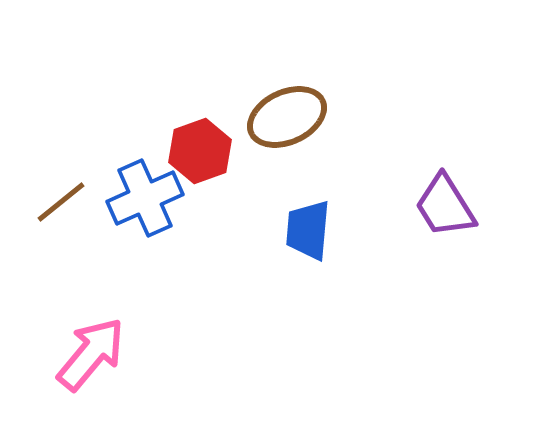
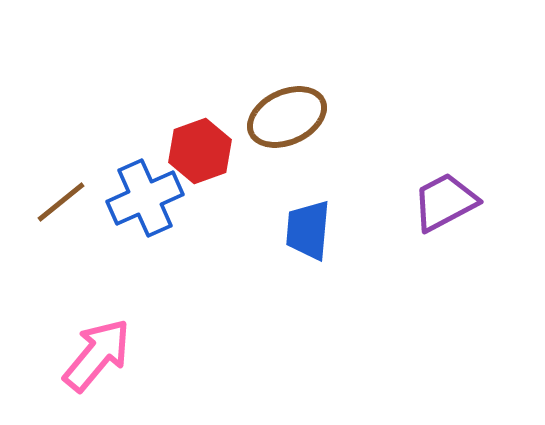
purple trapezoid: moved 4 px up; rotated 94 degrees clockwise
pink arrow: moved 6 px right, 1 px down
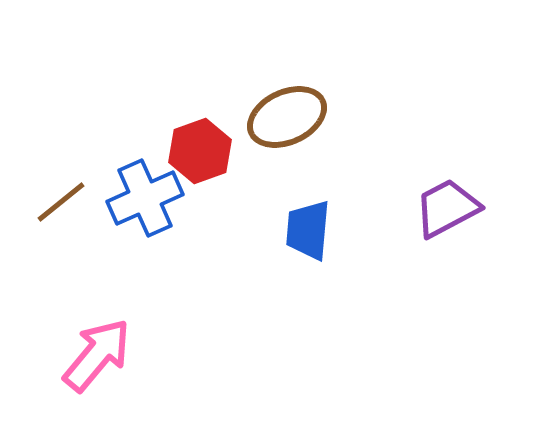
purple trapezoid: moved 2 px right, 6 px down
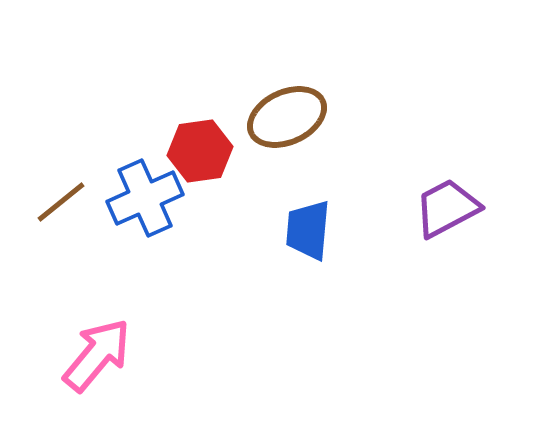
red hexagon: rotated 12 degrees clockwise
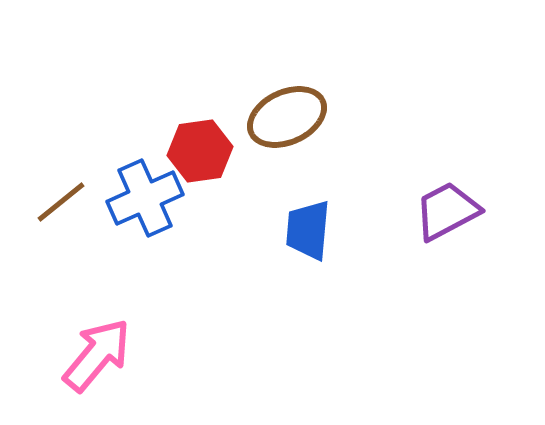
purple trapezoid: moved 3 px down
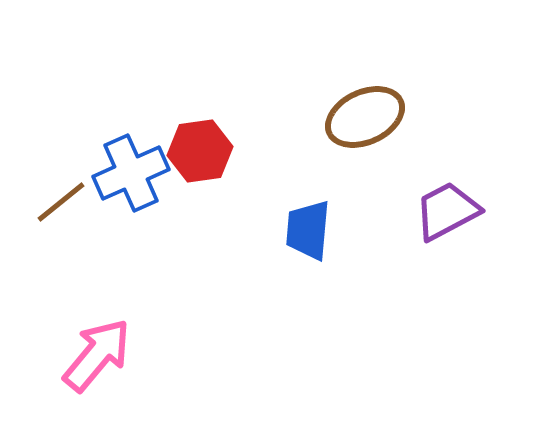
brown ellipse: moved 78 px right
blue cross: moved 14 px left, 25 px up
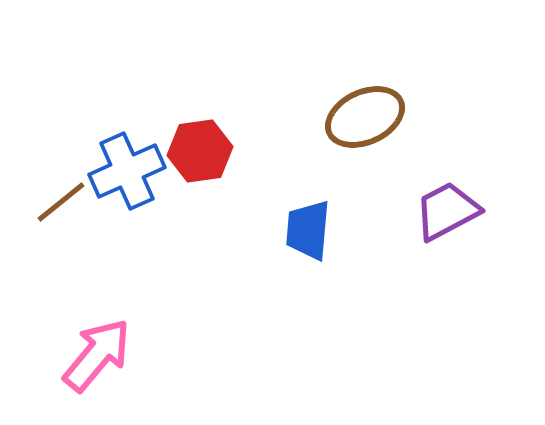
blue cross: moved 4 px left, 2 px up
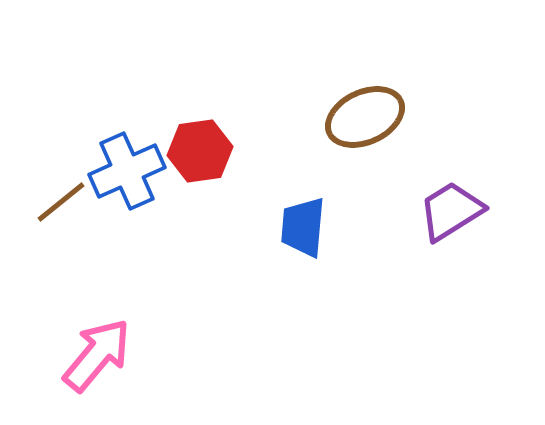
purple trapezoid: moved 4 px right; rotated 4 degrees counterclockwise
blue trapezoid: moved 5 px left, 3 px up
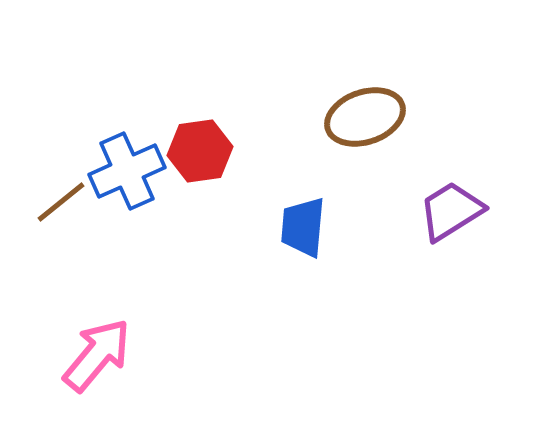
brown ellipse: rotated 6 degrees clockwise
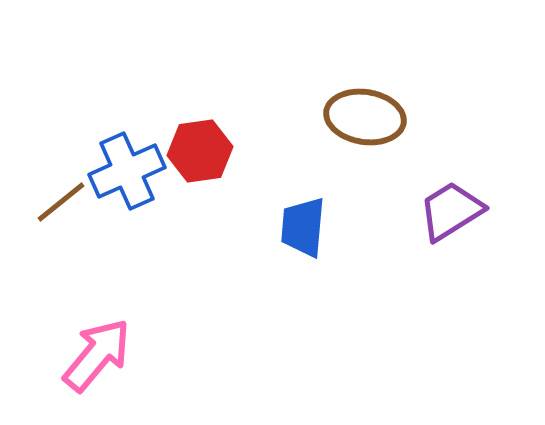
brown ellipse: rotated 28 degrees clockwise
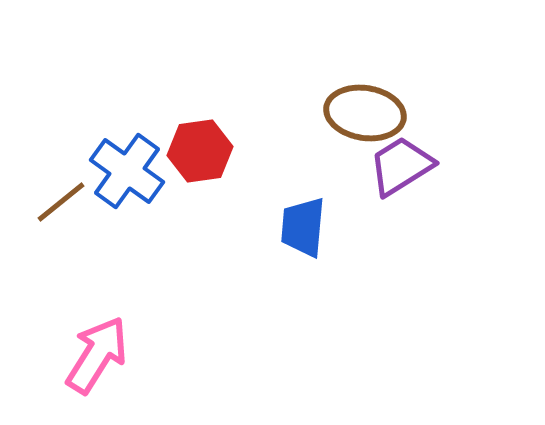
brown ellipse: moved 4 px up
blue cross: rotated 30 degrees counterclockwise
purple trapezoid: moved 50 px left, 45 px up
pink arrow: rotated 8 degrees counterclockwise
